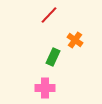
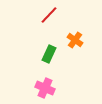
green rectangle: moved 4 px left, 3 px up
pink cross: rotated 24 degrees clockwise
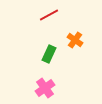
red line: rotated 18 degrees clockwise
pink cross: rotated 30 degrees clockwise
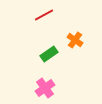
red line: moved 5 px left
green rectangle: rotated 30 degrees clockwise
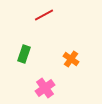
orange cross: moved 4 px left, 19 px down
green rectangle: moved 25 px left; rotated 36 degrees counterclockwise
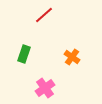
red line: rotated 12 degrees counterclockwise
orange cross: moved 1 px right, 2 px up
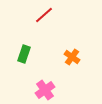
pink cross: moved 2 px down
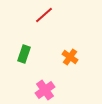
orange cross: moved 2 px left
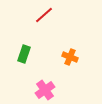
orange cross: rotated 14 degrees counterclockwise
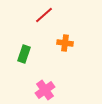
orange cross: moved 5 px left, 14 px up; rotated 14 degrees counterclockwise
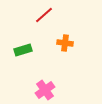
green rectangle: moved 1 px left, 4 px up; rotated 54 degrees clockwise
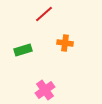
red line: moved 1 px up
